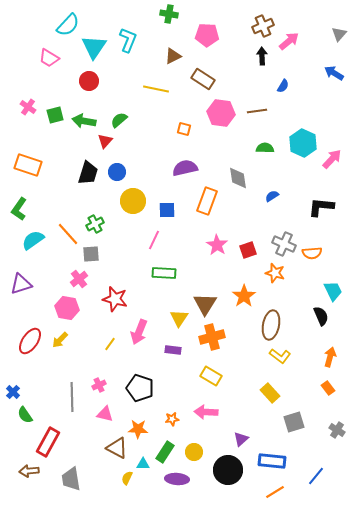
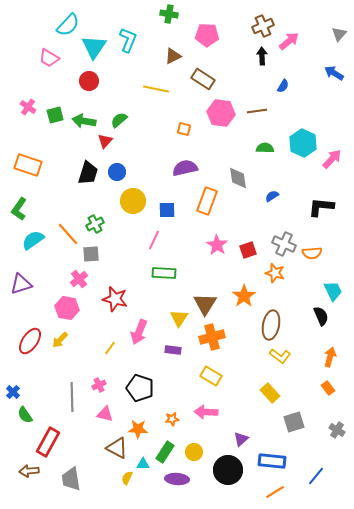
yellow line at (110, 344): moved 4 px down
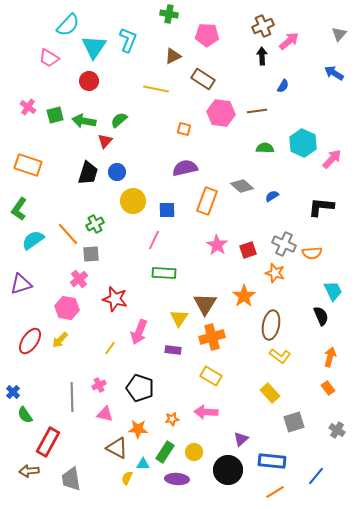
gray diamond at (238, 178): moved 4 px right, 8 px down; rotated 40 degrees counterclockwise
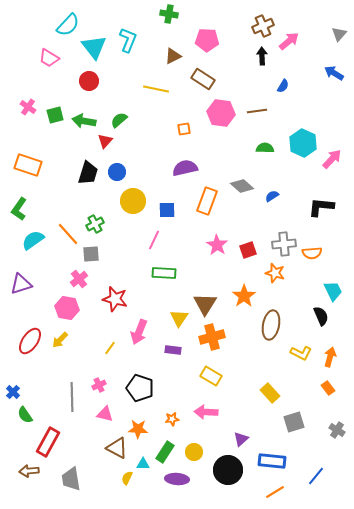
pink pentagon at (207, 35): moved 5 px down
cyan triangle at (94, 47): rotated 12 degrees counterclockwise
orange square at (184, 129): rotated 24 degrees counterclockwise
gray cross at (284, 244): rotated 30 degrees counterclockwise
yellow L-shape at (280, 356): moved 21 px right, 3 px up; rotated 10 degrees counterclockwise
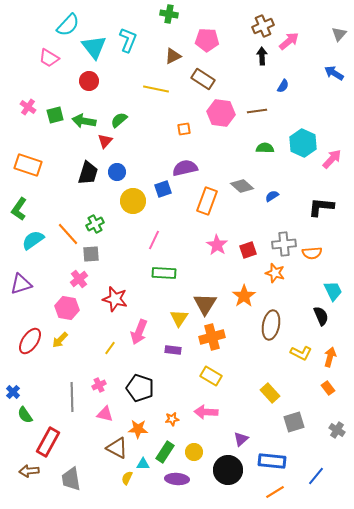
blue square at (167, 210): moved 4 px left, 21 px up; rotated 18 degrees counterclockwise
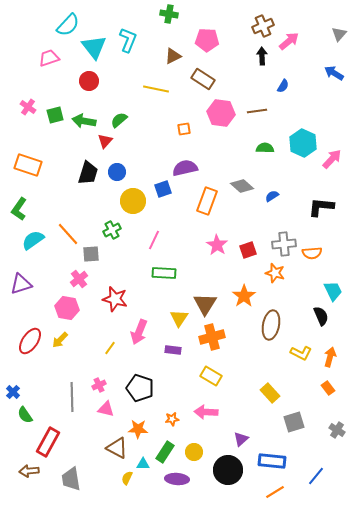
pink trapezoid at (49, 58): rotated 130 degrees clockwise
green cross at (95, 224): moved 17 px right, 6 px down
pink triangle at (105, 414): moved 1 px right, 5 px up
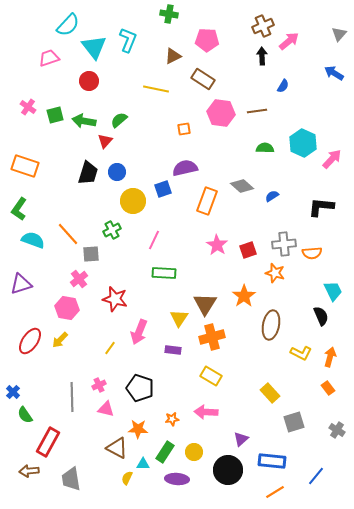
orange rectangle at (28, 165): moved 3 px left, 1 px down
cyan semicircle at (33, 240): rotated 55 degrees clockwise
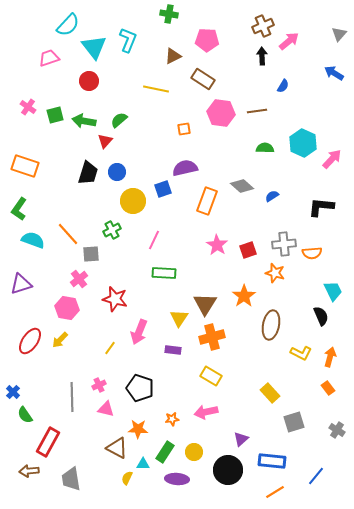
pink arrow at (206, 412): rotated 15 degrees counterclockwise
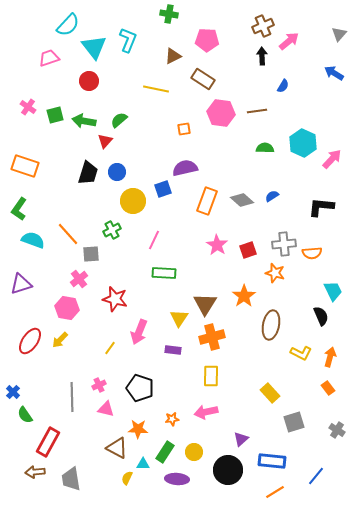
gray diamond at (242, 186): moved 14 px down
yellow rectangle at (211, 376): rotated 60 degrees clockwise
brown arrow at (29, 471): moved 6 px right, 1 px down
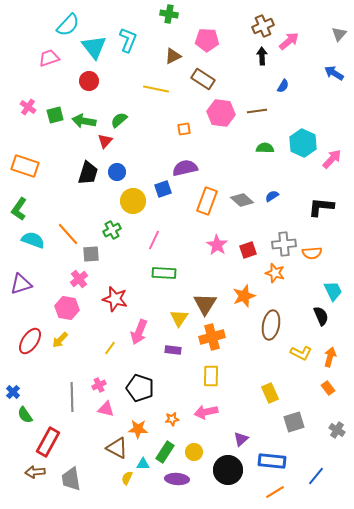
orange star at (244, 296): rotated 15 degrees clockwise
yellow rectangle at (270, 393): rotated 18 degrees clockwise
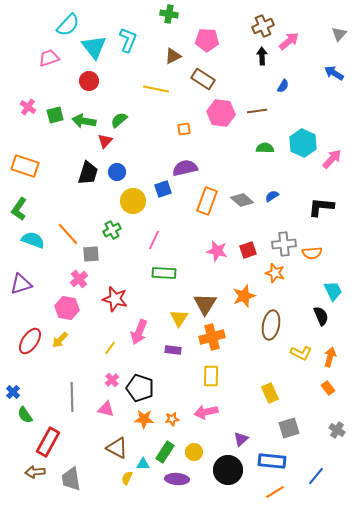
pink star at (217, 245): moved 6 px down; rotated 20 degrees counterclockwise
pink cross at (99, 385): moved 13 px right, 5 px up; rotated 16 degrees counterclockwise
gray square at (294, 422): moved 5 px left, 6 px down
orange star at (138, 429): moved 6 px right, 10 px up
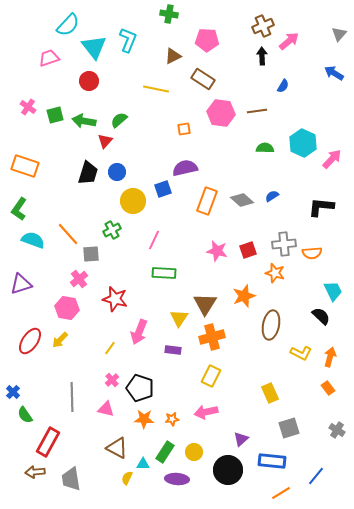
black semicircle at (321, 316): rotated 24 degrees counterclockwise
yellow rectangle at (211, 376): rotated 25 degrees clockwise
orange line at (275, 492): moved 6 px right, 1 px down
